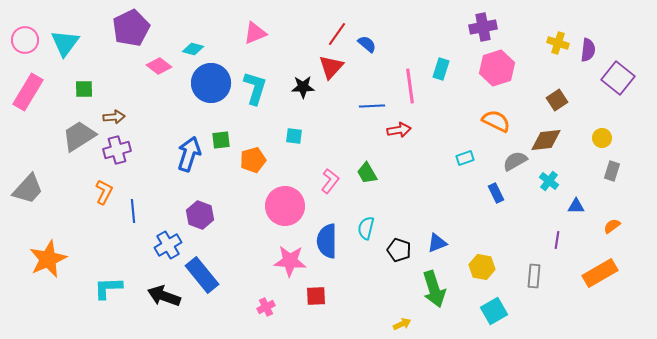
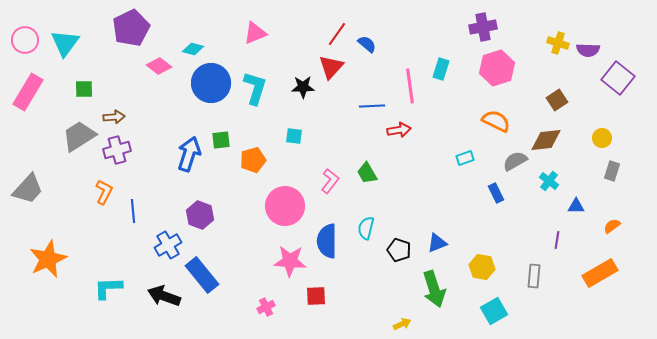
purple semicircle at (588, 50): rotated 85 degrees clockwise
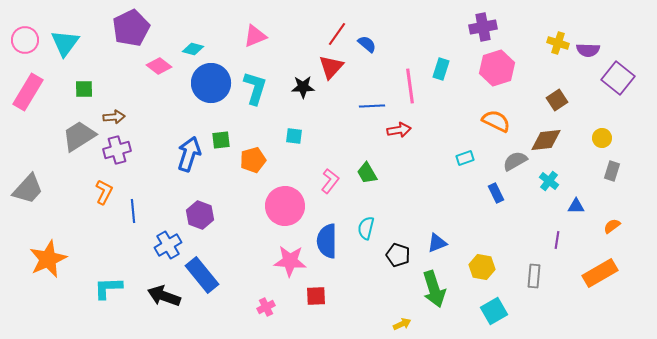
pink triangle at (255, 33): moved 3 px down
black pentagon at (399, 250): moved 1 px left, 5 px down
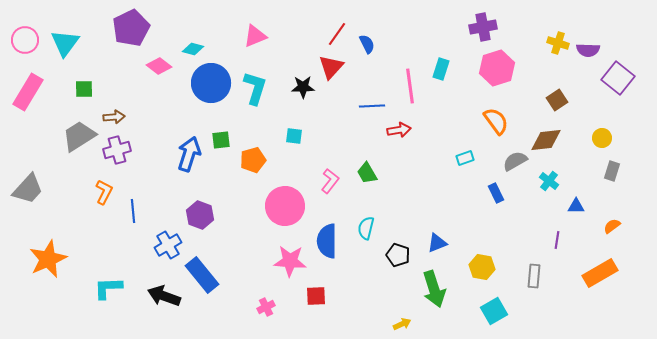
blue semicircle at (367, 44): rotated 24 degrees clockwise
orange semicircle at (496, 121): rotated 28 degrees clockwise
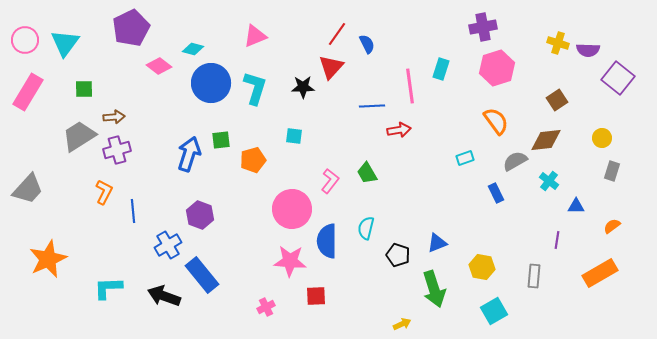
pink circle at (285, 206): moved 7 px right, 3 px down
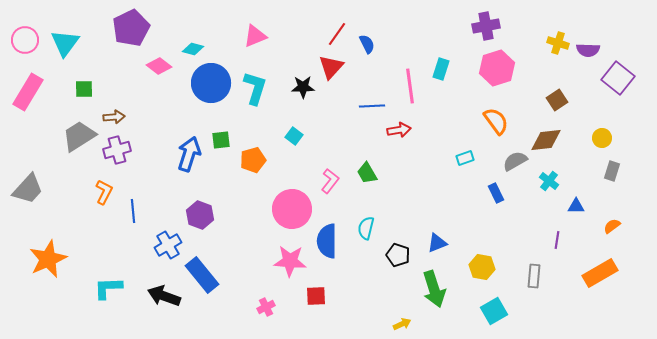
purple cross at (483, 27): moved 3 px right, 1 px up
cyan square at (294, 136): rotated 30 degrees clockwise
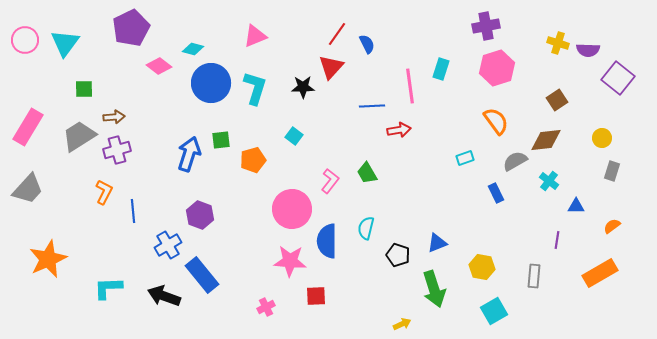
pink rectangle at (28, 92): moved 35 px down
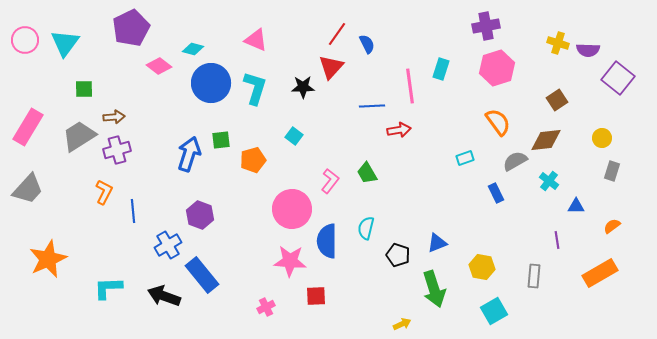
pink triangle at (255, 36): moved 1 px right, 4 px down; rotated 45 degrees clockwise
orange semicircle at (496, 121): moved 2 px right, 1 px down
purple line at (557, 240): rotated 18 degrees counterclockwise
